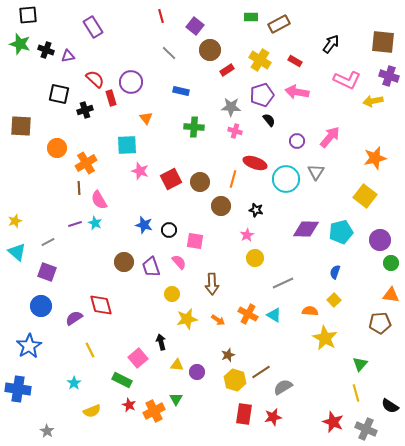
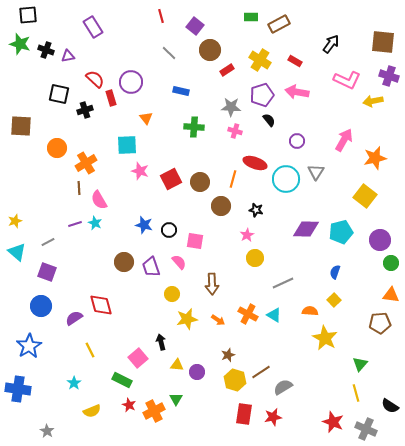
pink arrow at (330, 137): moved 14 px right, 3 px down; rotated 10 degrees counterclockwise
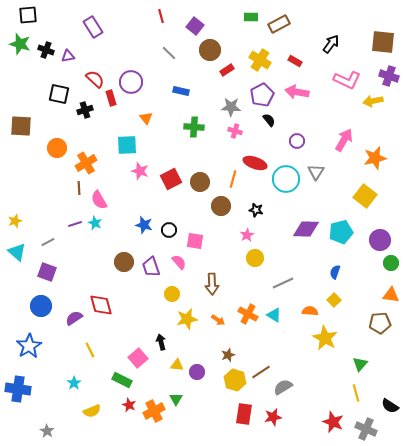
purple pentagon at (262, 95): rotated 10 degrees counterclockwise
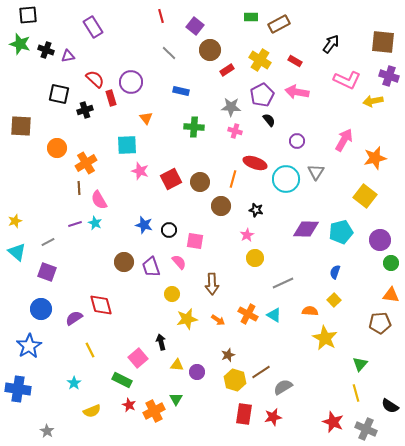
blue circle at (41, 306): moved 3 px down
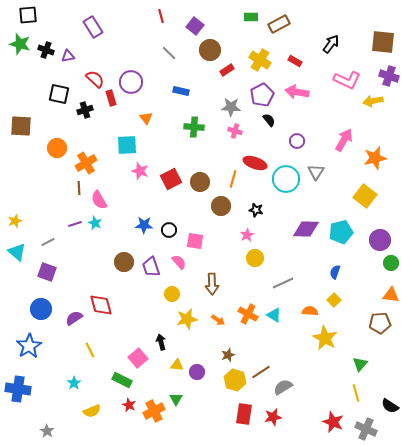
blue star at (144, 225): rotated 12 degrees counterclockwise
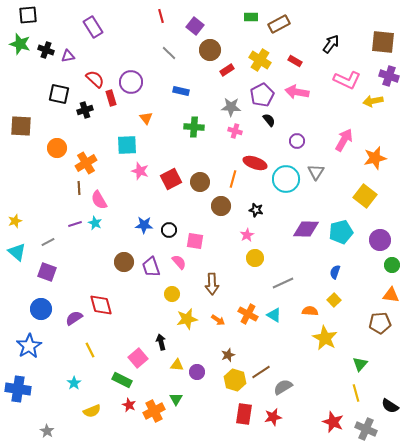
green circle at (391, 263): moved 1 px right, 2 px down
